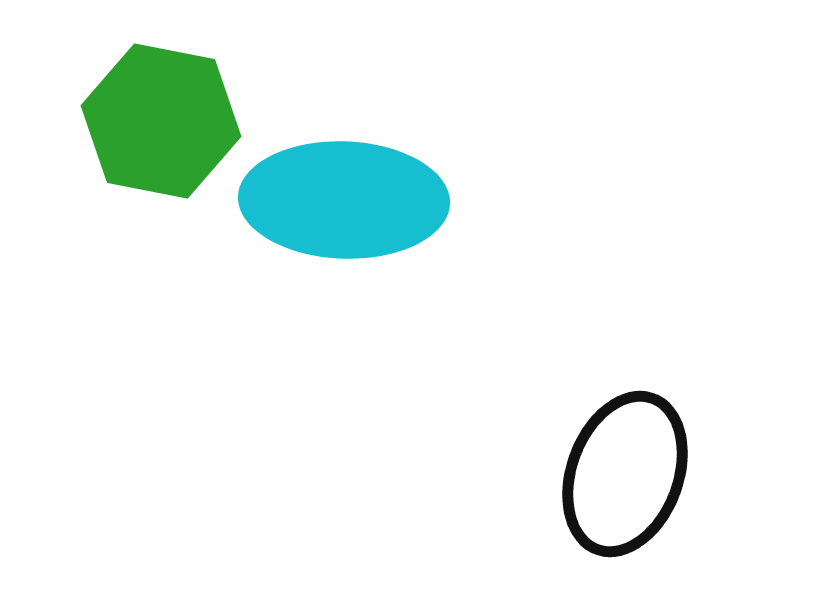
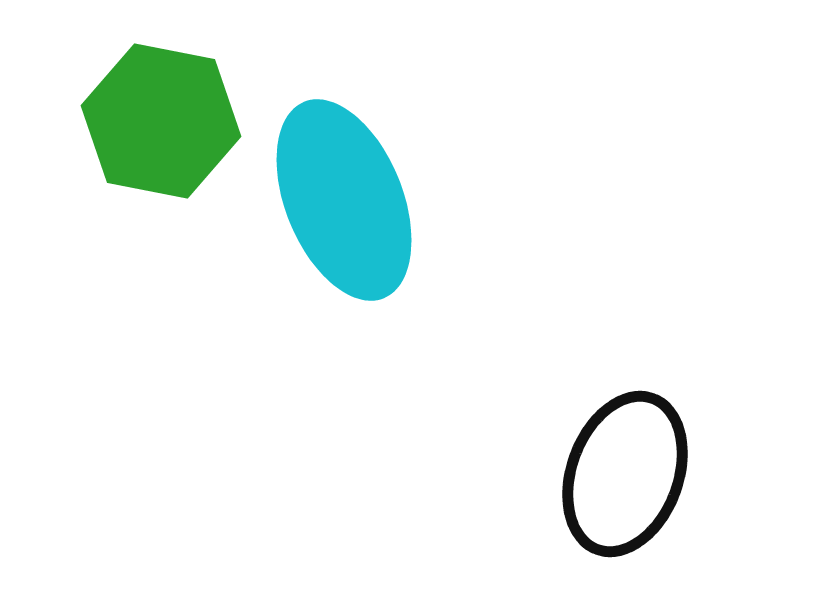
cyan ellipse: rotated 66 degrees clockwise
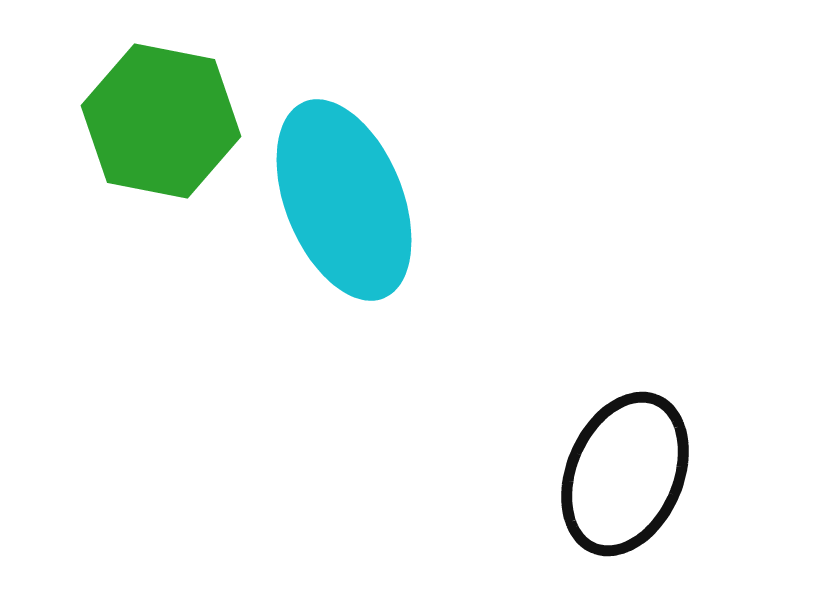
black ellipse: rotated 3 degrees clockwise
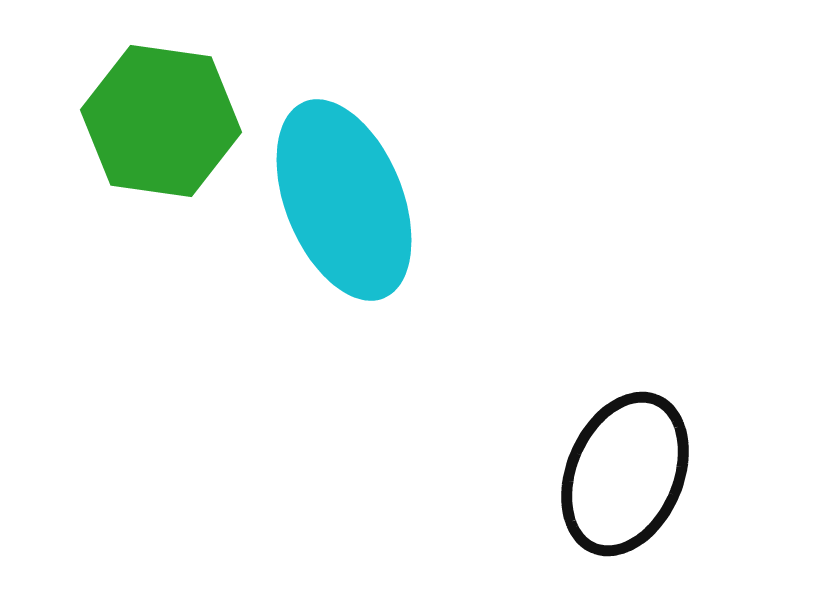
green hexagon: rotated 3 degrees counterclockwise
